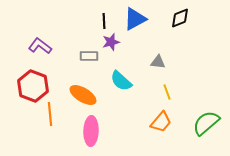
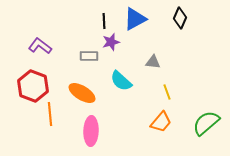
black diamond: rotated 45 degrees counterclockwise
gray triangle: moved 5 px left
orange ellipse: moved 1 px left, 2 px up
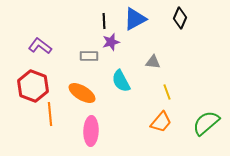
cyan semicircle: rotated 20 degrees clockwise
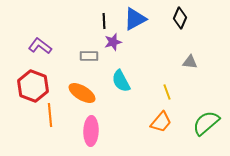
purple star: moved 2 px right
gray triangle: moved 37 px right
orange line: moved 1 px down
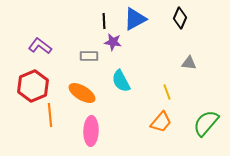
purple star: rotated 24 degrees clockwise
gray triangle: moved 1 px left, 1 px down
red hexagon: rotated 16 degrees clockwise
green semicircle: rotated 8 degrees counterclockwise
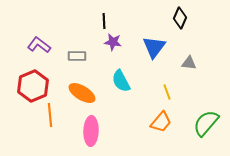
blue triangle: moved 19 px right, 28 px down; rotated 25 degrees counterclockwise
purple L-shape: moved 1 px left, 1 px up
gray rectangle: moved 12 px left
